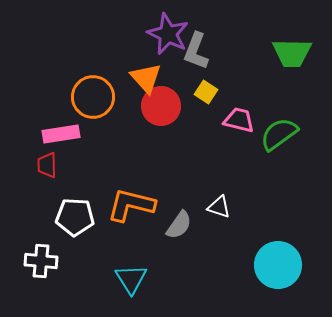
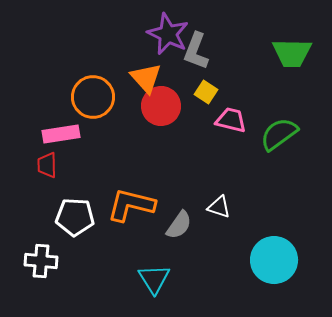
pink trapezoid: moved 8 px left
cyan circle: moved 4 px left, 5 px up
cyan triangle: moved 23 px right
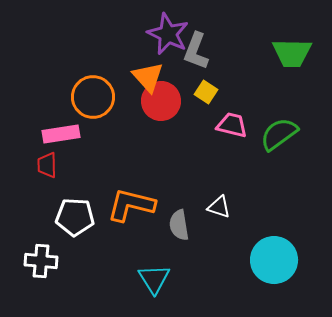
orange triangle: moved 2 px right, 1 px up
red circle: moved 5 px up
pink trapezoid: moved 1 px right, 5 px down
gray semicircle: rotated 136 degrees clockwise
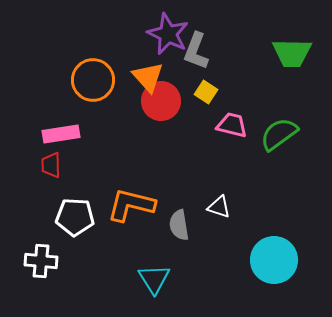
orange circle: moved 17 px up
red trapezoid: moved 4 px right
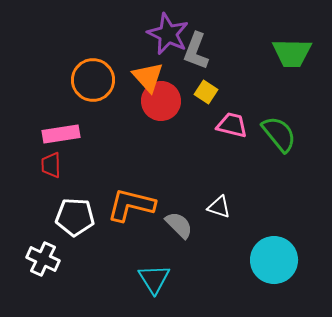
green semicircle: rotated 87 degrees clockwise
gray semicircle: rotated 144 degrees clockwise
white cross: moved 2 px right, 2 px up; rotated 20 degrees clockwise
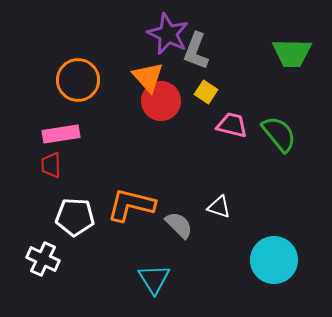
orange circle: moved 15 px left
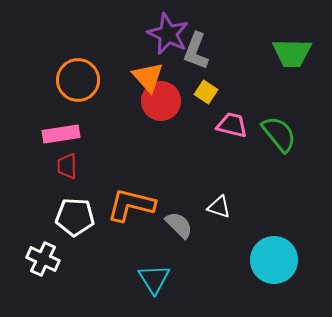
red trapezoid: moved 16 px right, 1 px down
